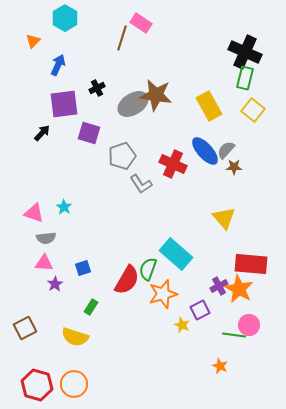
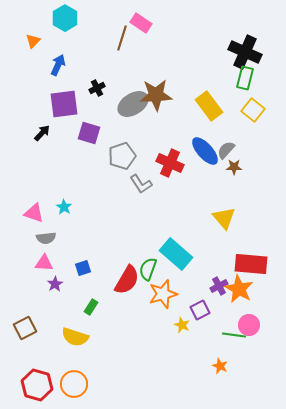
brown star at (156, 95): rotated 12 degrees counterclockwise
yellow rectangle at (209, 106): rotated 8 degrees counterclockwise
red cross at (173, 164): moved 3 px left, 1 px up
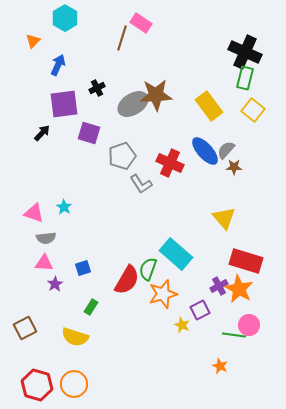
red rectangle at (251, 264): moved 5 px left, 3 px up; rotated 12 degrees clockwise
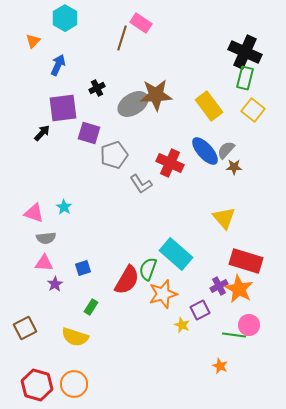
purple square at (64, 104): moved 1 px left, 4 px down
gray pentagon at (122, 156): moved 8 px left, 1 px up
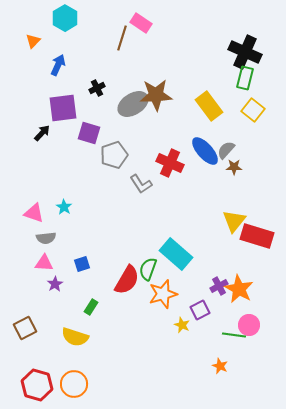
yellow triangle at (224, 218): moved 10 px right, 3 px down; rotated 20 degrees clockwise
red rectangle at (246, 261): moved 11 px right, 25 px up
blue square at (83, 268): moved 1 px left, 4 px up
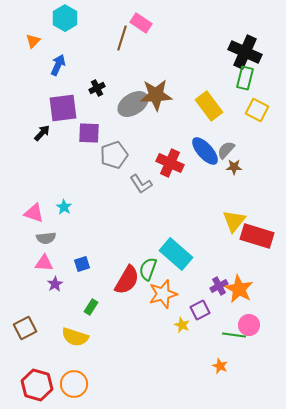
yellow square at (253, 110): moved 4 px right; rotated 10 degrees counterclockwise
purple square at (89, 133): rotated 15 degrees counterclockwise
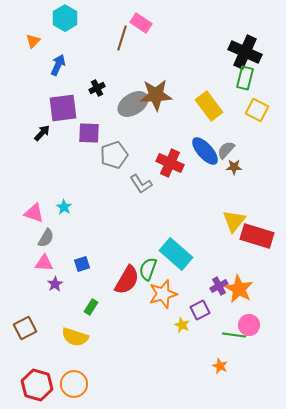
gray semicircle at (46, 238): rotated 54 degrees counterclockwise
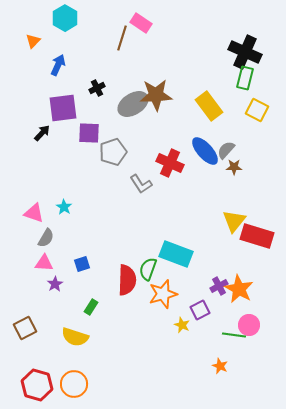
gray pentagon at (114, 155): moved 1 px left, 3 px up
cyan rectangle at (176, 254): rotated 20 degrees counterclockwise
red semicircle at (127, 280): rotated 28 degrees counterclockwise
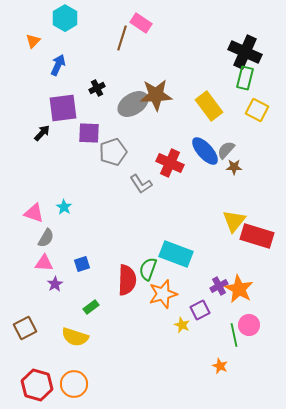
green rectangle at (91, 307): rotated 21 degrees clockwise
green line at (234, 335): rotated 70 degrees clockwise
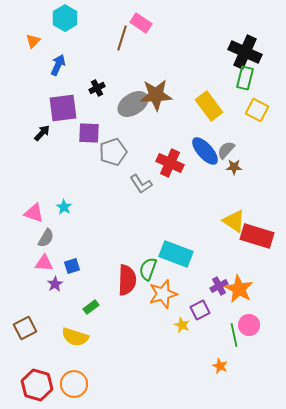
yellow triangle at (234, 221): rotated 35 degrees counterclockwise
blue square at (82, 264): moved 10 px left, 2 px down
